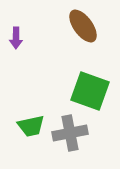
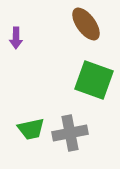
brown ellipse: moved 3 px right, 2 px up
green square: moved 4 px right, 11 px up
green trapezoid: moved 3 px down
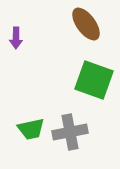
gray cross: moved 1 px up
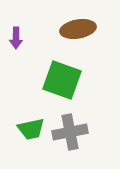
brown ellipse: moved 8 px left, 5 px down; rotated 64 degrees counterclockwise
green square: moved 32 px left
